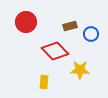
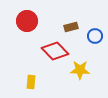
red circle: moved 1 px right, 1 px up
brown rectangle: moved 1 px right, 1 px down
blue circle: moved 4 px right, 2 px down
yellow rectangle: moved 13 px left
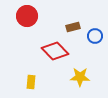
red circle: moved 5 px up
brown rectangle: moved 2 px right
yellow star: moved 7 px down
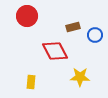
blue circle: moved 1 px up
red diamond: rotated 16 degrees clockwise
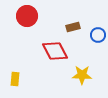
blue circle: moved 3 px right
yellow star: moved 2 px right, 2 px up
yellow rectangle: moved 16 px left, 3 px up
